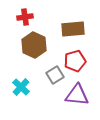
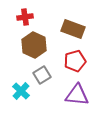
brown rectangle: rotated 25 degrees clockwise
gray square: moved 13 px left
cyan cross: moved 4 px down
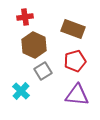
gray square: moved 1 px right, 4 px up
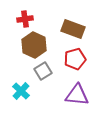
red cross: moved 2 px down
red pentagon: moved 2 px up
